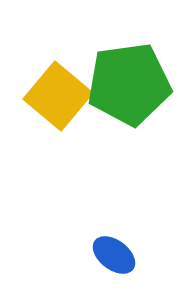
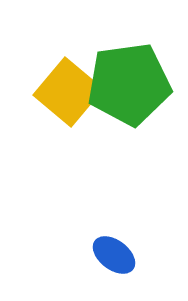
yellow square: moved 10 px right, 4 px up
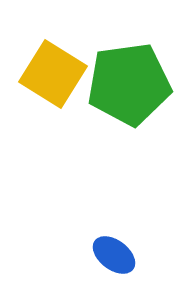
yellow square: moved 15 px left, 18 px up; rotated 8 degrees counterclockwise
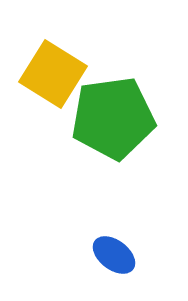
green pentagon: moved 16 px left, 34 px down
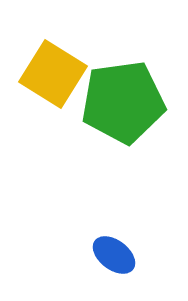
green pentagon: moved 10 px right, 16 px up
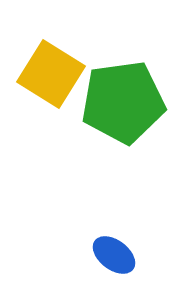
yellow square: moved 2 px left
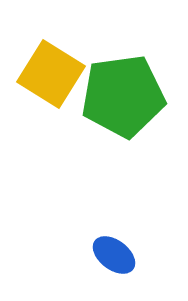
green pentagon: moved 6 px up
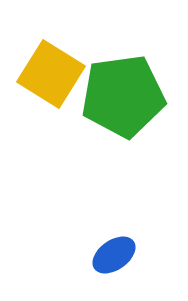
blue ellipse: rotated 72 degrees counterclockwise
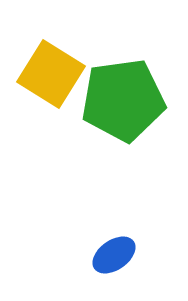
green pentagon: moved 4 px down
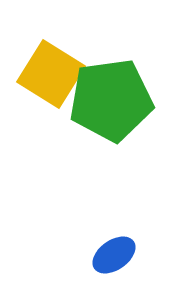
green pentagon: moved 12 px left
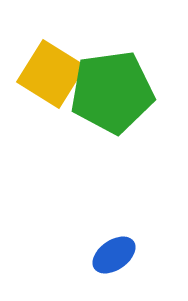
green pentagon: moved 1 px right, 8 px up
